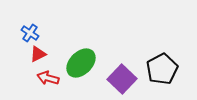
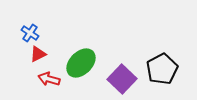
red arrow: moved 1 px right, 1 px down
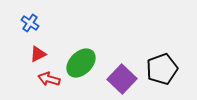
blue cross: moved 10 px up
black pentagon: rotated 8 degrees clockwise
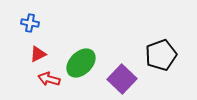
blue cross: rotated 24 degrees counterclockwise
black pentagon: moved 1 px left, 14 px up
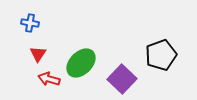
red triangle: rotated 30 degrees counterclockwise
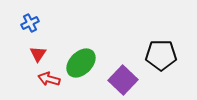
blue cross: rotated 36 degrees counterclockwise
black pentagon: rotated 20 degrees clockwise
purple square: moved 1 px right, 1 px down
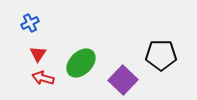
red arrow: moved 6 px left, 1 px up
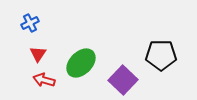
red arrow: moved 1 px right, 2 px down
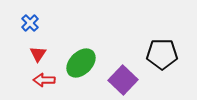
blue cross: rotated 18 degrees counterclockwise
black pentagon: moved 1 px right, 1 px up
red arrow: rotated 15 degrees counterclockwise
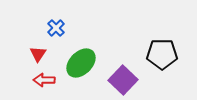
blue cross: moved 26 px right, 5 px down
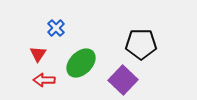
black pentagon: moved 21 px left, 10 px up
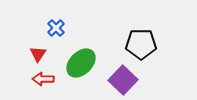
red arrow: moved 1 px left, 1 px up
